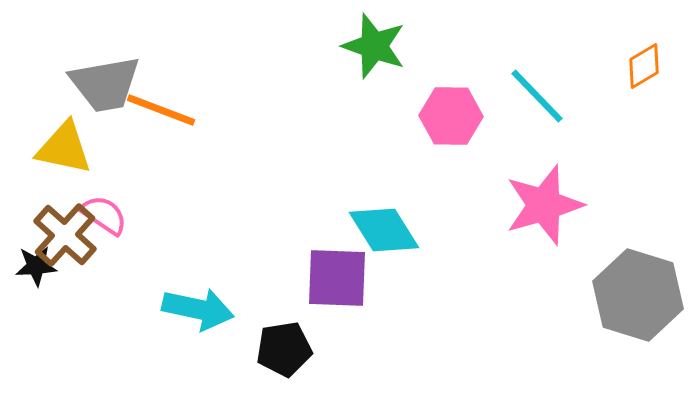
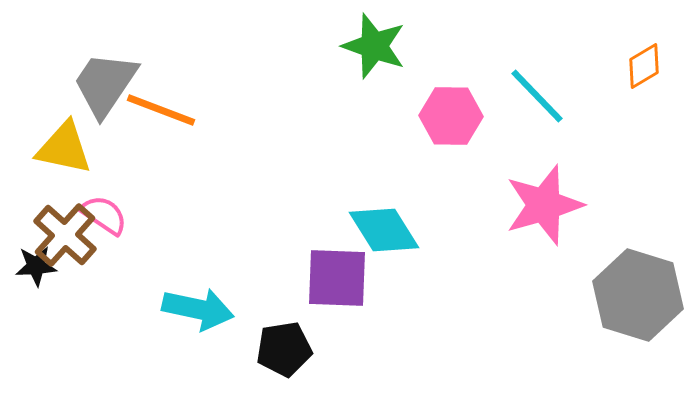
gray trapezoid: rotated 134 degrees clockwise
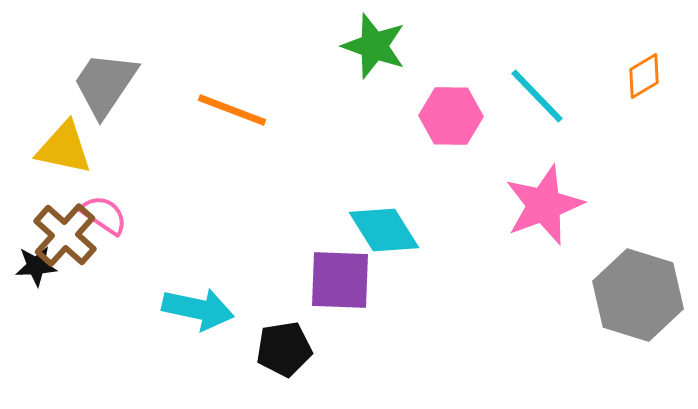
orange diamond: moved 10 px down
orange line: moved 71 px right
pink star: rotated 4 degrees counterclockwise
purple square: moved 3 px right, 2 px down
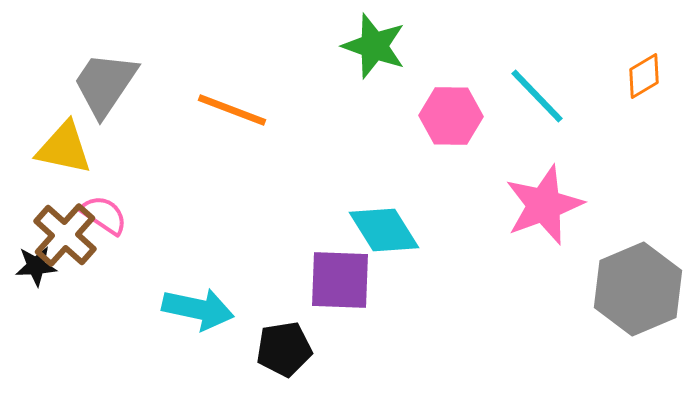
gray hexagon: moved 6 px up; rotated 20 degrees clockwise
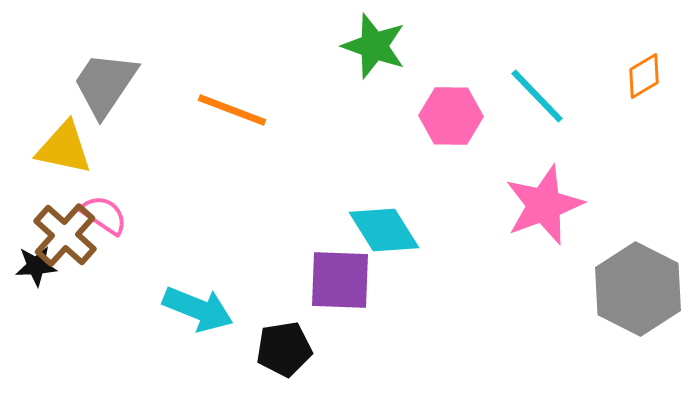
gray hexagon: rotated 10 degrees counterclockwise
cyan arrow: rotated 10 degrees clockwise
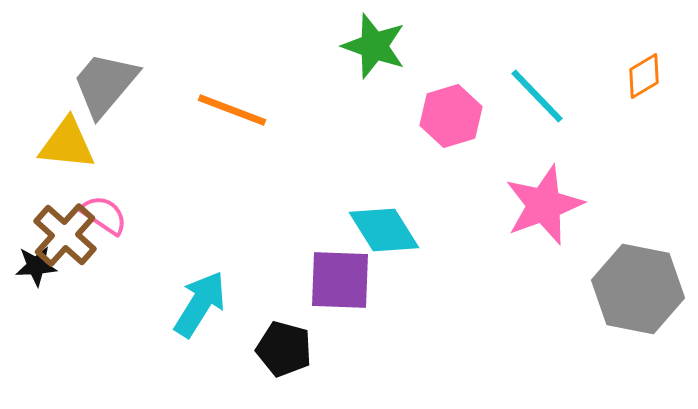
gray trapezoid: rotated 6 degrees clockwise
pink hexagon: rotated 18 degrees counterclockwise
yellow triangle: moved 3 px right, 4 px up; rotated 6 degrees counterclockwise
gray hexagon: rotated 16 degrees counterclockwise
cyan arrow: moved 2 px right, 5 px up; rotated 80 degrees counterclockwise
black pentagon: rotated 24 degrees clockwise
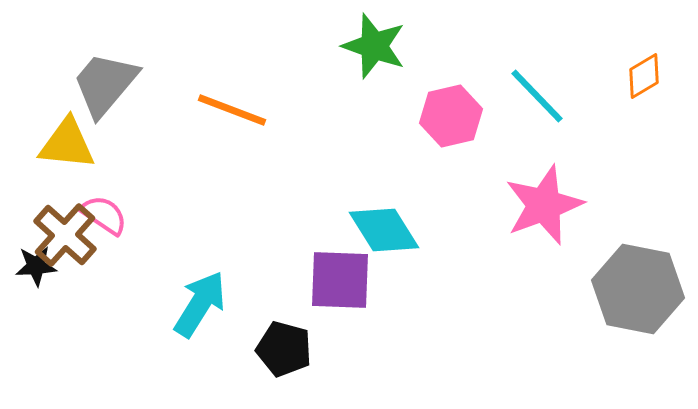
pink hexagon: rotated 4 degrees clockwise
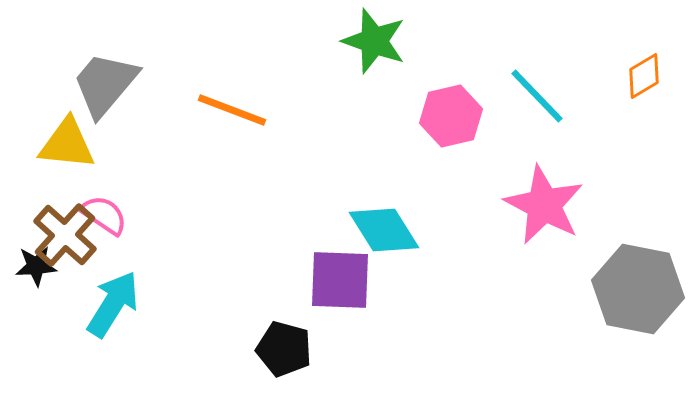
green star: moved 5 px up
pink star: rotated 24 degrees counterclockwise
cyan arrow: moved 87 px left
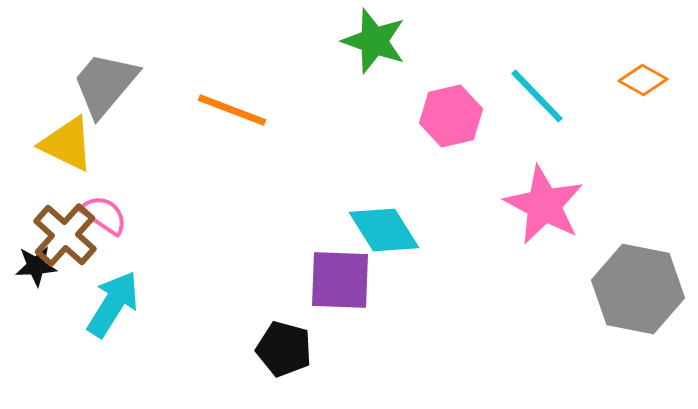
orange diamond: moved 1 px left, 4 px down; rotated 60 degrees clockwise
yellow triangle: rotated 20 degrees clockwise
